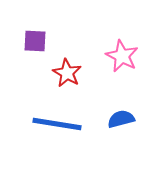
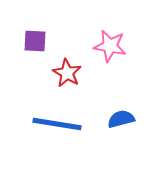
pink star: moved 12 px left, 10 px up; rotated 16 degrees counterclockwise
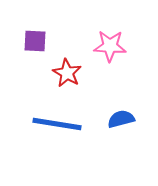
pink star: rotated 8 degrees counterclockwise
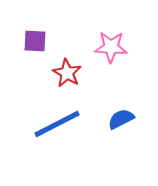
pink star: moved 1 px right, 1 px down
blue semicircle: rotated 12 degrees counterclockwise
blue line: rotated 36 degrees counterclockwise
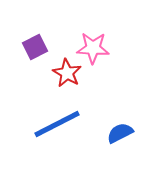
purple square: moved 6 px down; rotated 30 degrees counterclockwise
pink star: moved 18 px left, 1 px down
blue semicircle: moved 1 px left, 14 px down
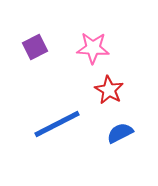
red star: moved 42 px right, 17 px down
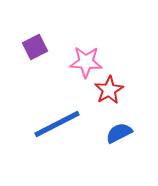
pink star: moved 7 px left, 14 px down
red star: rotated 12 degrees clockwise
blue semicircle: moved 1 px left
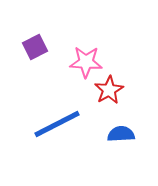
blue semicircle: moved 2 px right, 1 px down; rotated 24 degrees clockwise
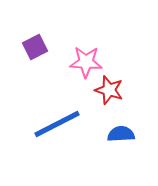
red star: rotated 24 degrees counterclockwise
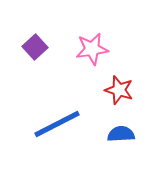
purple square: rotated 15 degrees counterclockwise
pink star: moved 6 px right, 13 px up; rotated 12 degrees counterclockwise
red star: moved 10 px right
